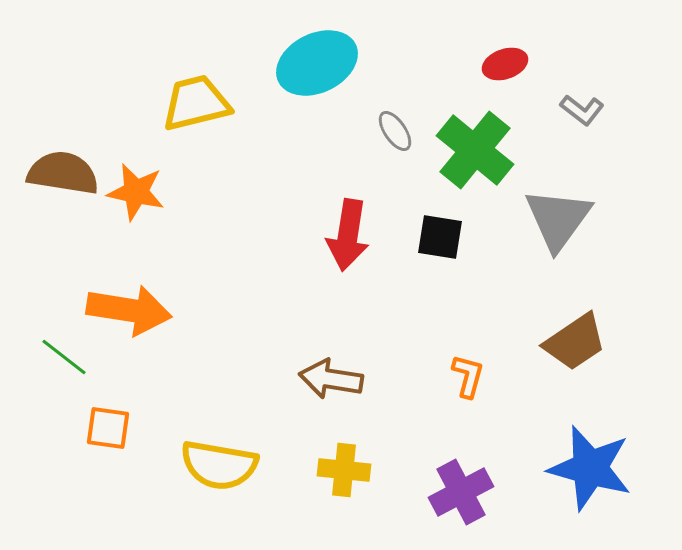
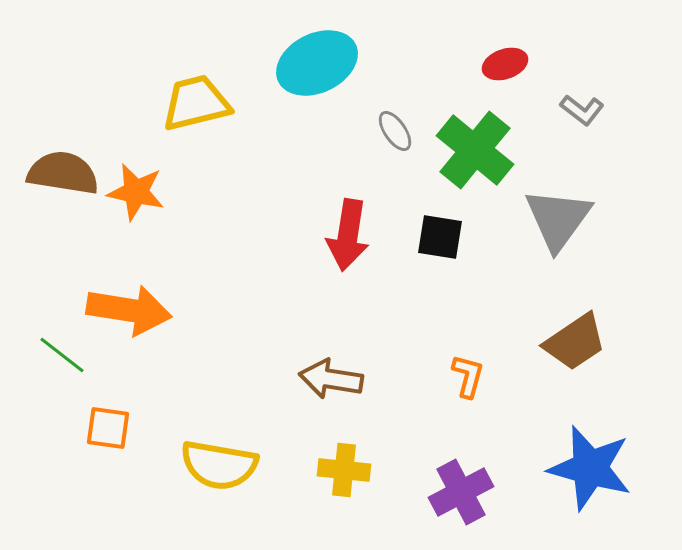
green line: moved 2 px left, 2 px up
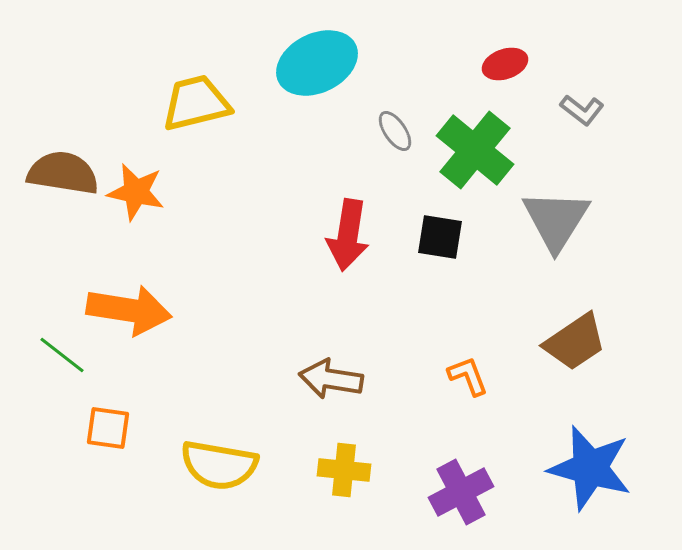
gray triangle: moved 2 px left, 1 px down; rotated 4 degrees counterclockwise
orange L-shape: rotated 36 degrees counterclockwise
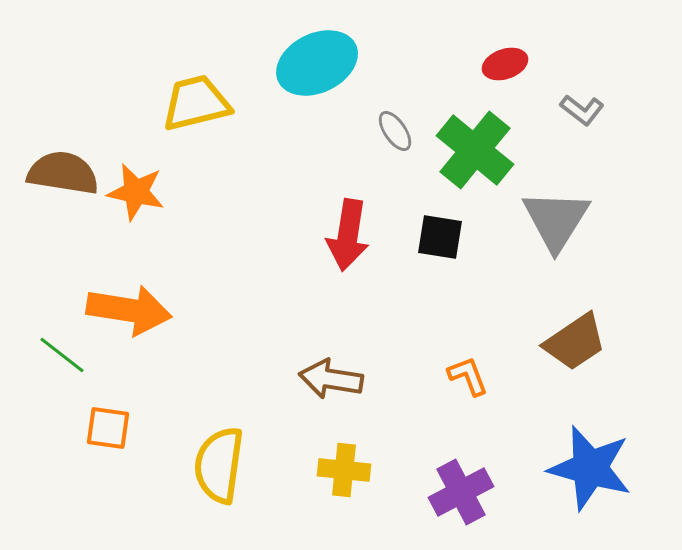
yellow semicircle: rotated 88 degrees clockwise
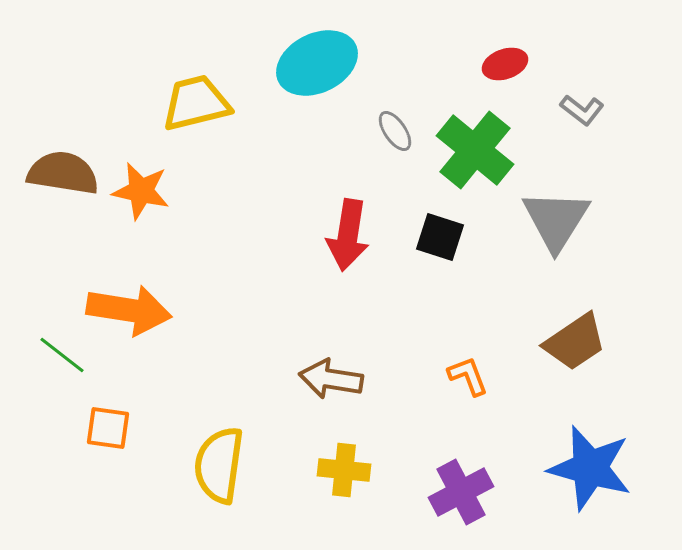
orange star: moved 5 px right, 1 px up
black square: rotated 9 degrees clockwise
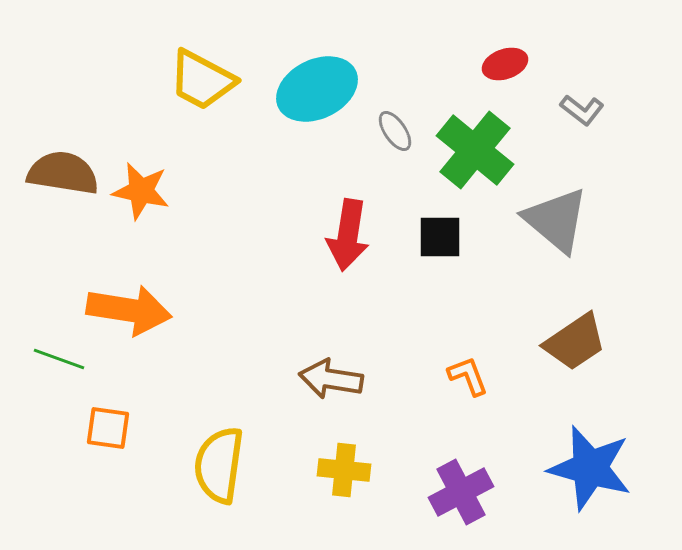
cyan ellipse: moved 26 px down
yellow trapezoid: moved 6 px right, 23 px up; rotated 138 degrees counterclockwise
gray triangle: rotated 22 degrees counterclockwise
black square: rotated 18 degrees counterclockwise
green line: moved 3 px left, 4 px down; rotated 18 degrees counterclockwise
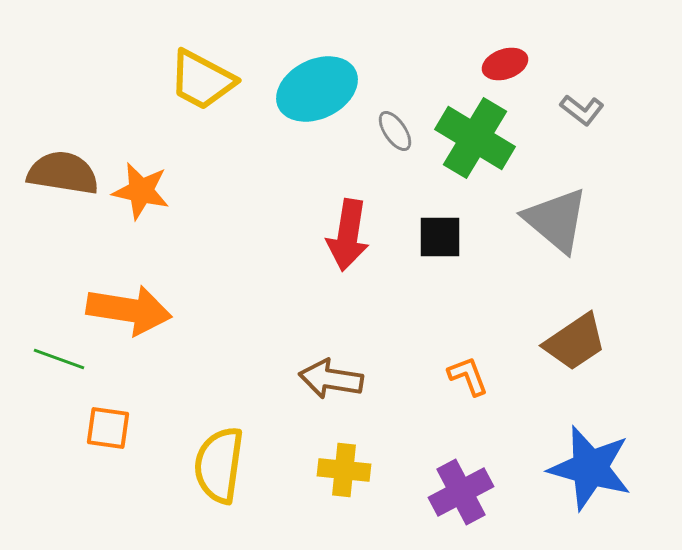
green cross: moved 12 px up; rotated 8 degrees counterclockwise
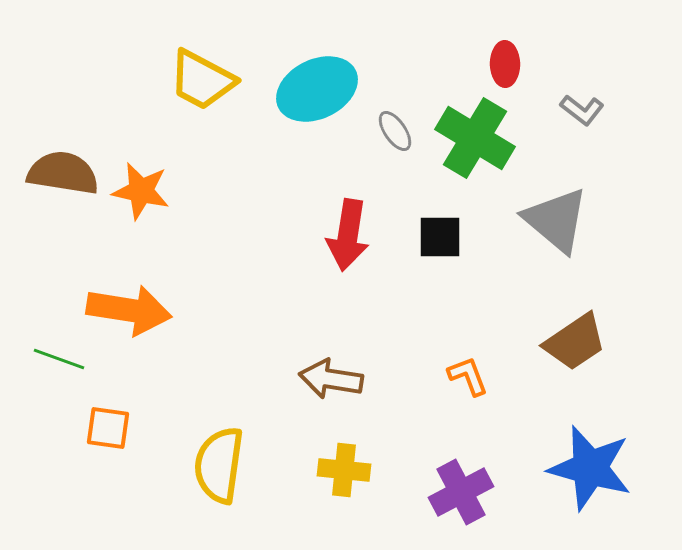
red ellipse: rotated 72 degrees counterclockwise
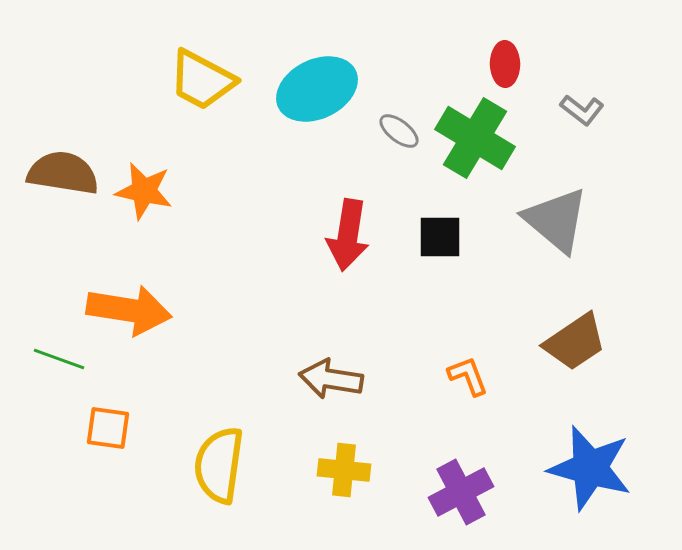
gray ellipse: moved 4 px right; rotated 18 degrees counterclockwise
orange star: moved 3 px right
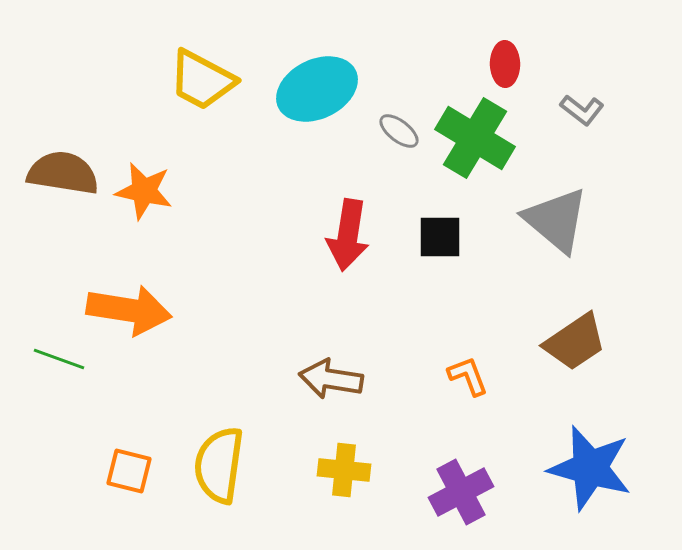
orange square: moved 21 px right, 43 px down; rotated 6 degrees clockwise
